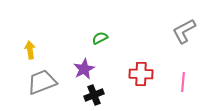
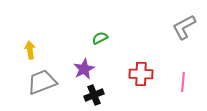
gray L-shape: moved 4 px up
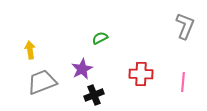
gray L-shape: moved 1 px right, 1 px up; rotated 140 degrees clockwise
purple star: moved 2 px left
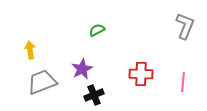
green semicircle: moved 3 px left, 8 px up
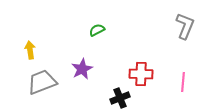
black cross: moved 26 px right, 3 px down
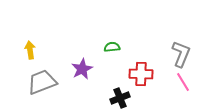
gray L-shape: moved 4 px left, 28 px down
green semicircle: moved 15 px right, 17 px down; rotated 21 degrees clockwise
pink line: rotated 36 degrees counterclockwise
